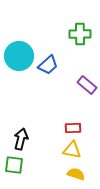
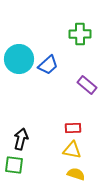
cyan circle: moved 3 px down
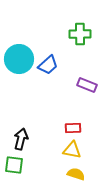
purple rectangle: rotated 18 degrees counterclockwise
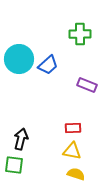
yellow triangle: moved 1 px down
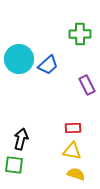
purple rectangle: rotated 42 degrees clockwise
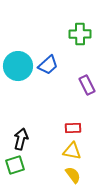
cyan circle: moved 1 px left, 7 px down
green square: moved 1 px right; rotated 24 degrees counterclockwise
yellow semicircle: moved 3 px left, 1 px down; rotated 36 degrees clockwise
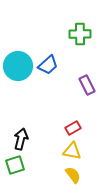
red rectangle: rotated 28 degrees counterclockwise
